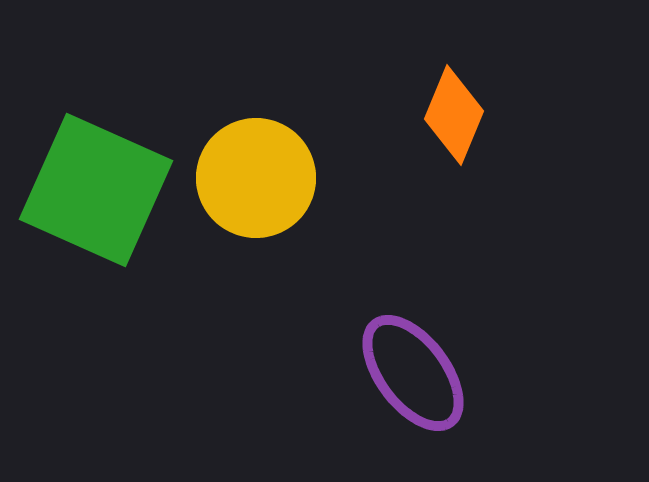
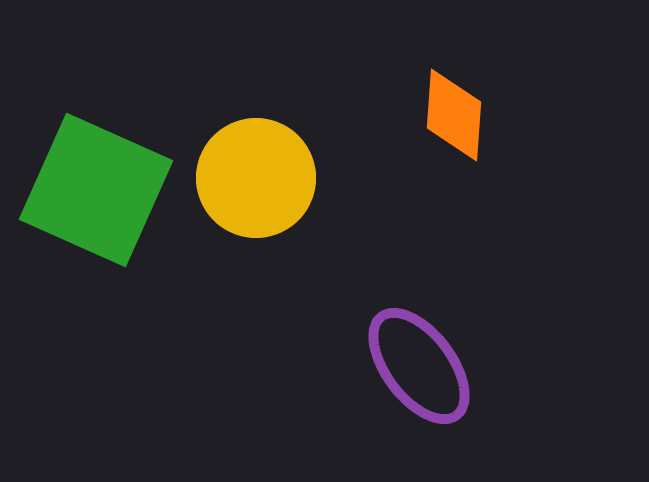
orange diamond: rotated 18 degrees counterclockwise
purple ellipse: moved 6 px right, 7 px up
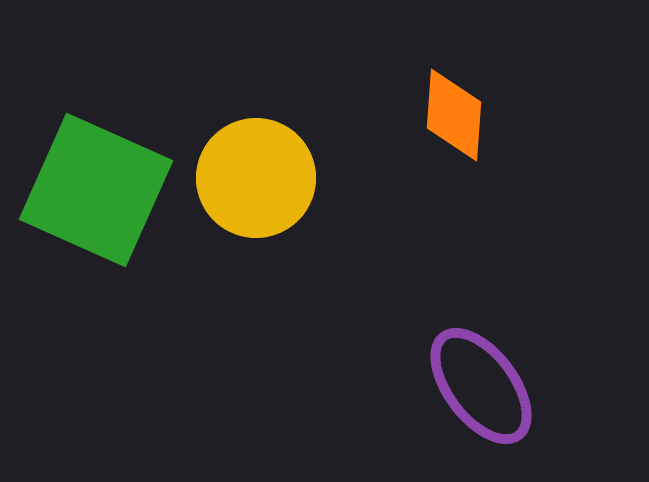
purple ellipse: moved 62 px right, 20 px down
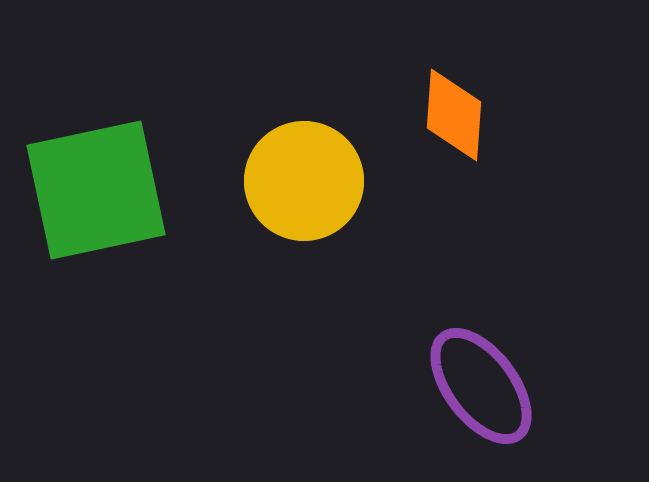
yellow circle: moved 48 px right, 3 px down
green square: rotated 36 degrees counterclockwise
